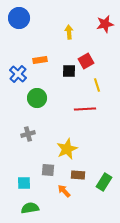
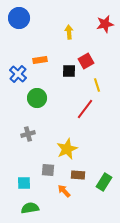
red line: rotated 50 degrees counterclockwise
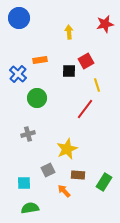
gray square: rotated 32 degrees counterclockwise
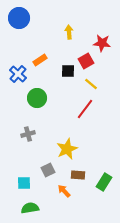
red star: moved 3 px left, 19 px down; rotated 18 degrees clockwise
orange rectangle: rotated 24 degrees counterclockwise
black square: moved 1 px left
yellow line: moved 6 px left, 1 px up; rotated 32 degrees counterclockwise
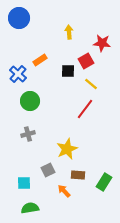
green circle: moved 7 px left, 3 px down
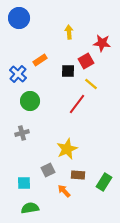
red line: moved 8 px left, 5 px up
gray cross: moved 6 px left, 1 px up
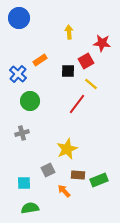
green rectangle: moved 5 px left, 2 px up; rotated 36 degrees clockwise
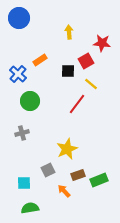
brown rectangle: rotated 24 degrees counterclockwise
